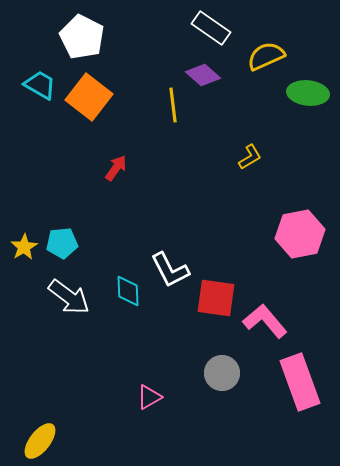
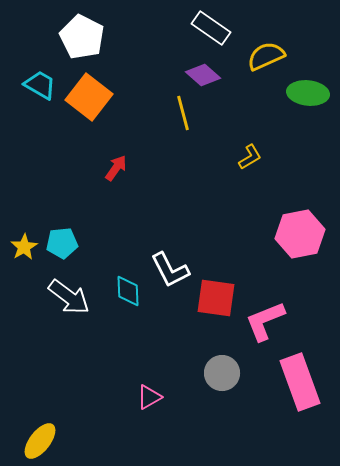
yellow line: moved 10 px right, 8 px down; rotated 8 degrees counterclockwise
pink L-shape: rotated 72 degrees counterclockwise
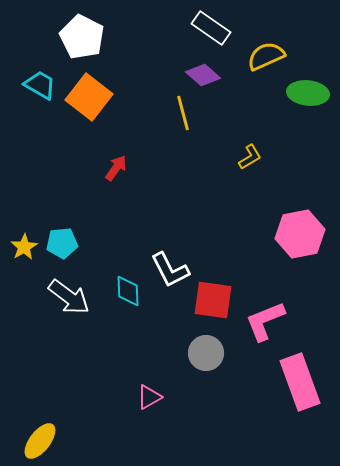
red square: moved 3 px left, 2 px down
gray circle: moved 16 px left, 20 px up
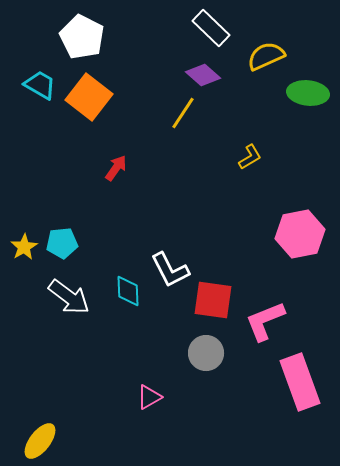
white rectangle: rotated 9 degrees clockwise
yellow line: rotated 48 degrees clockwise
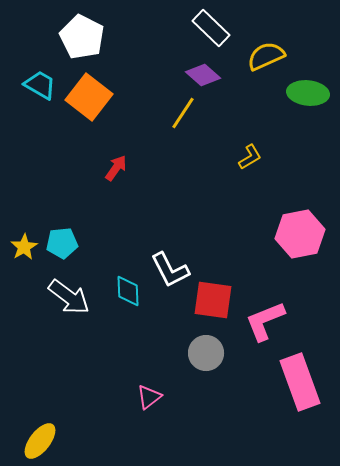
pink triangle: rotated 8 degrees counterclockwise
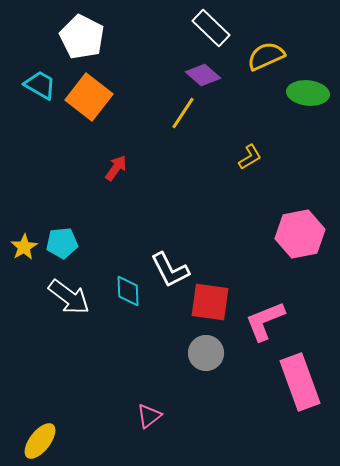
red square: moved 3 px left, 2 px down
pink triangle: moved 19 px down
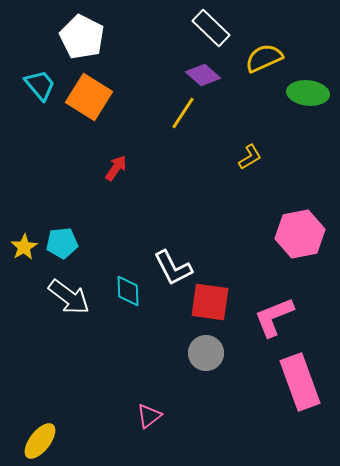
yellow semicircle: moved 2 px left, 2 px down
cyan trapezoid: rotated 20 degrees clockwise
orange square: rotated 6 degrees counterclockwise
white L-shape: moved 3 px right, 2 px up
pink L-shape: moved 9 px right, 4 px up
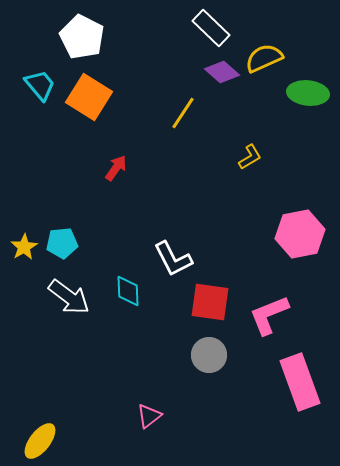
purple diamond: moved 19 px right, 3 px up
white L-shape: moved 9 px up
pink L-shape: moved 5 px left, 2 px up
gray circle: moved 3 px right, 2 px down
